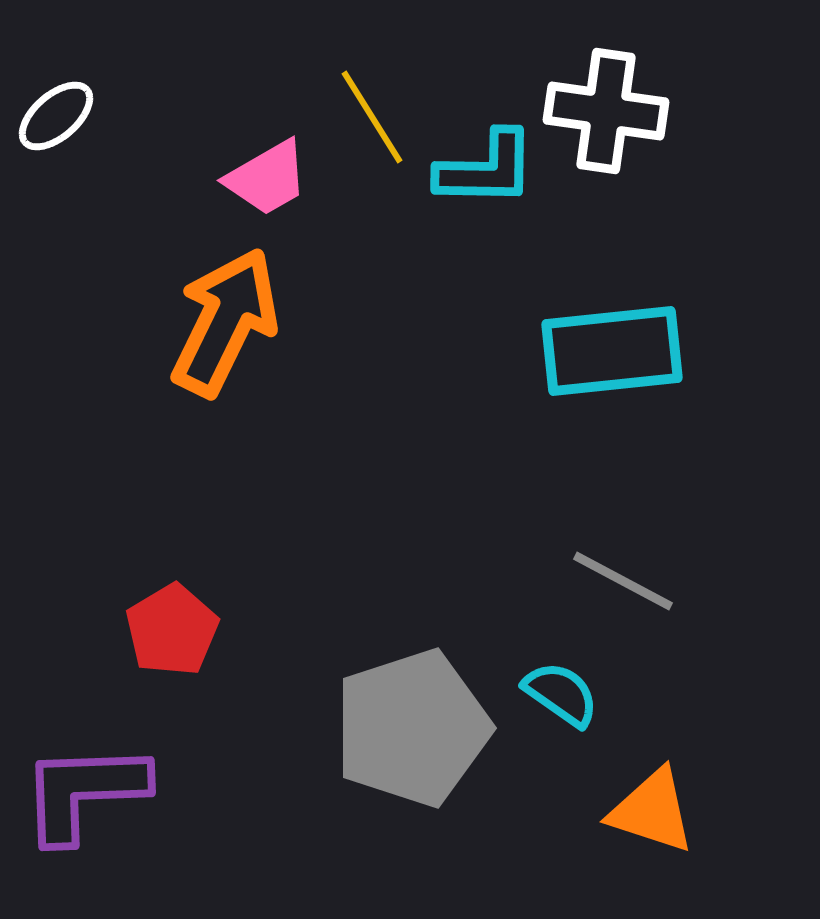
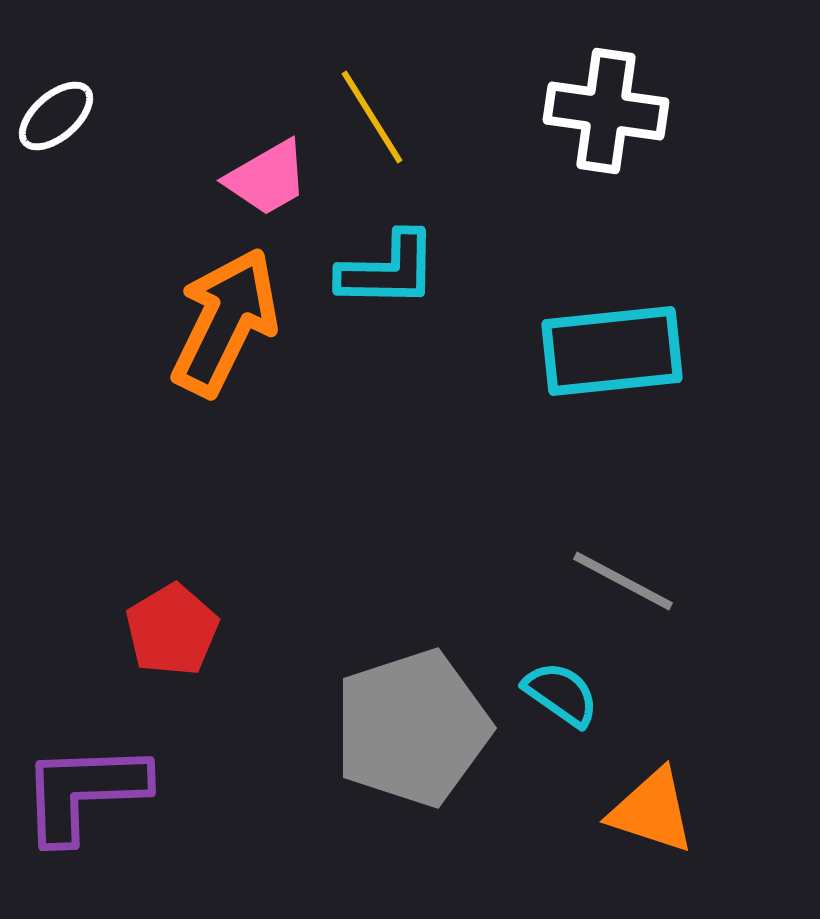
cyan L-shape: moved 98 px left, 101 px down
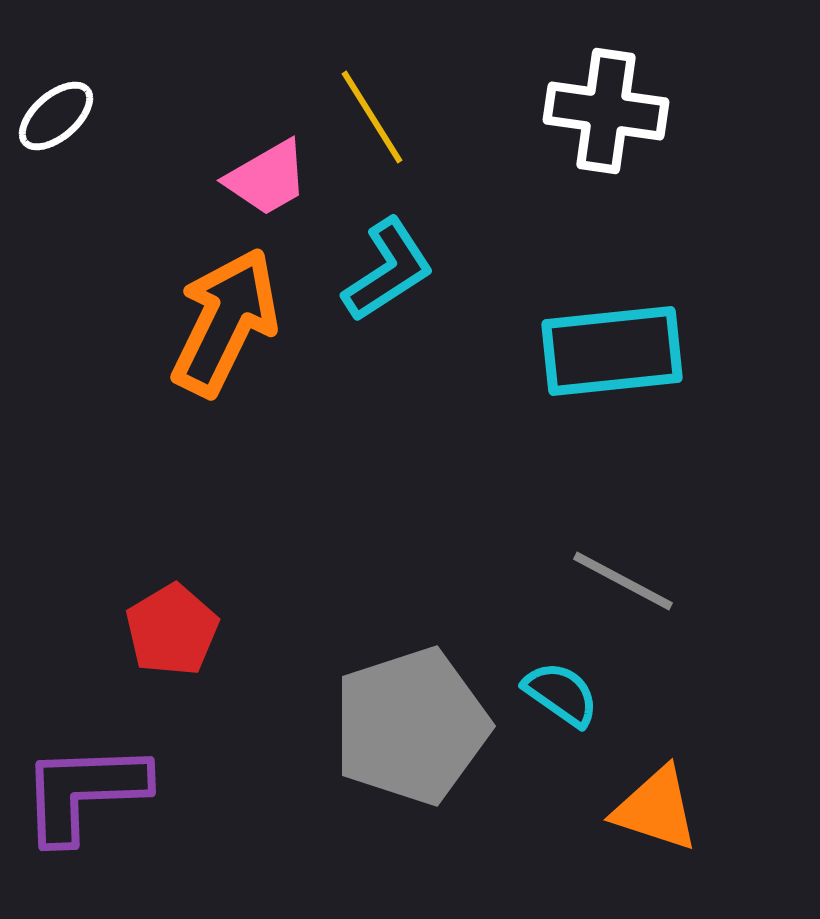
cyan L-shape: rotated 34 degrees counterclockwise
gray pentagon: moved 1 px left, 2 px up
orange triangle: moved 4 px right, 2 px up
